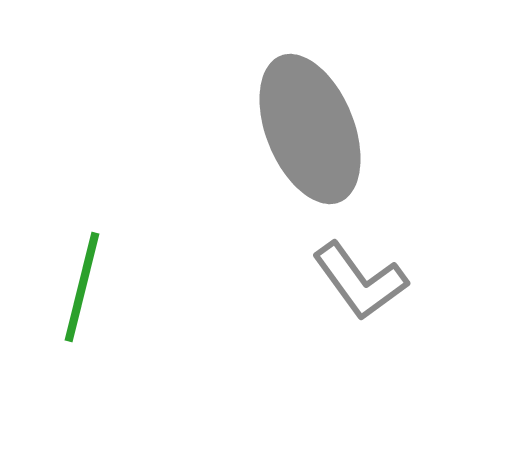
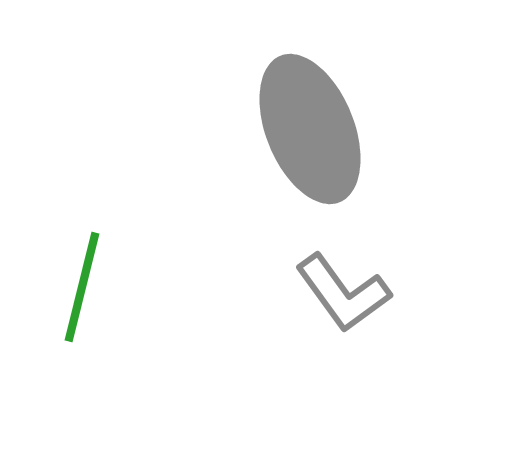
gray L-shape: moved 17 px left, 12 px down
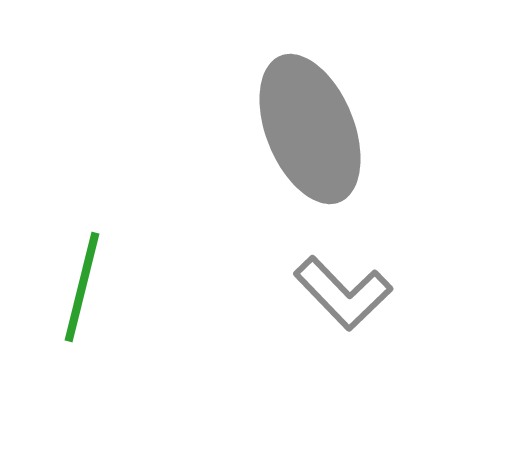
gray L-shape: rotated 8 degrees counterclockwise
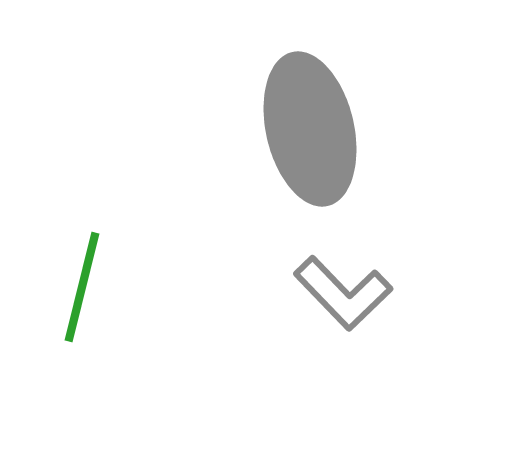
gray ellipse: rotated 9 degrees clockwise
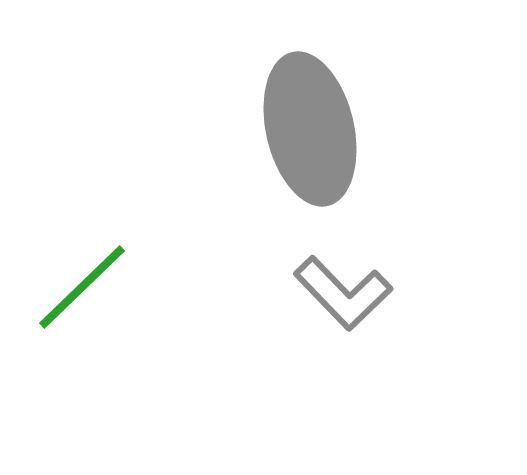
green line: rotated 32 degrees clockwise
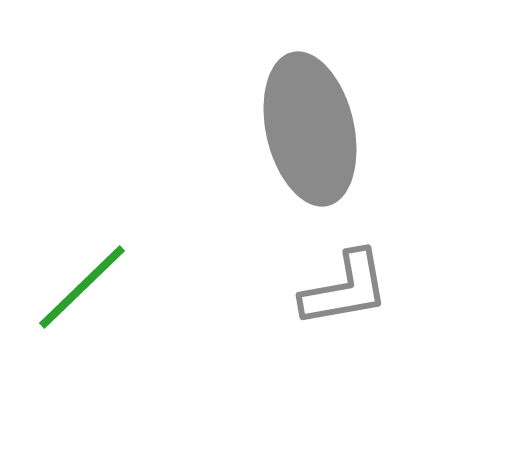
gray L-shape: moved 2 px right, 4 px up; rotated 56 degrees counterclockwise
